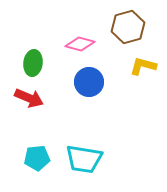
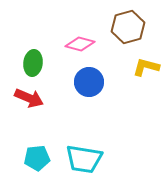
yellow L-shape: moved 3 px right, 1 px down
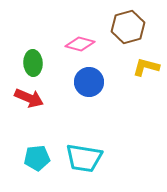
green ellipse: rotated 10 degrees counterclockwise
cyan trapezoid: moved 1 px up
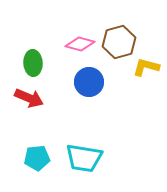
brown hexagon: moved 9 px left, 15 px down
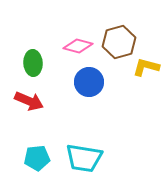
pink diamond: moved 2 px left, 2 px down
red arrow: moved 3 px down
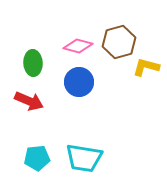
blue circle: moved 10 px left
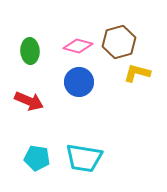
green ellipse: moved 3 px left, 12 px up
yellow L-shape: moved 9 px left, 6 px down
cyan pentagon: rotated 15 degrees clockwise
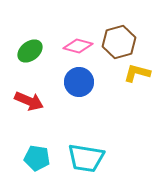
green ellipse: rotated 55 degrees clockwise
cyan trapezoid: moved 2 px right
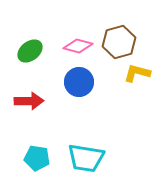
red arrow: rotated 24 degrees counterclockwise
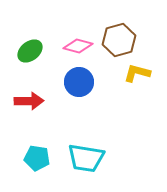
brown hexagon: moved 2 px up
